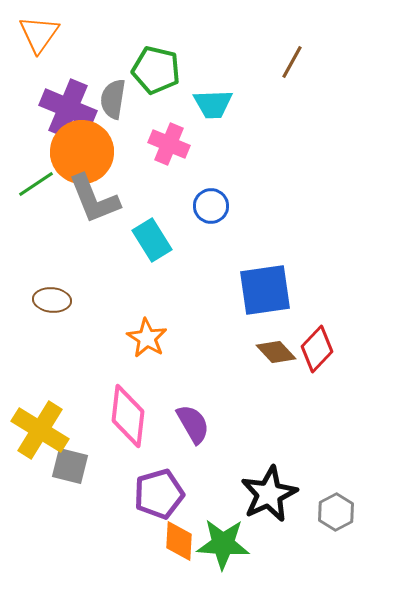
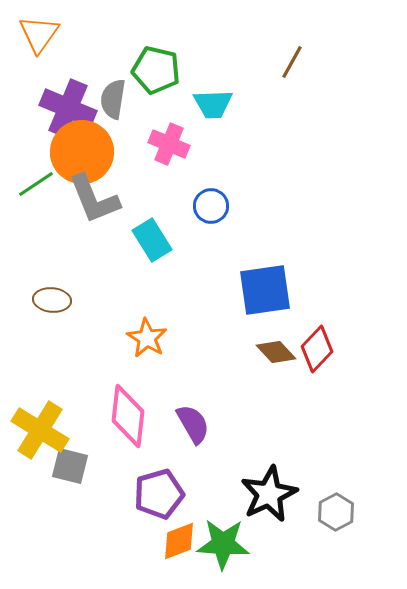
orange diamond: rotated 66 degrees clockwise
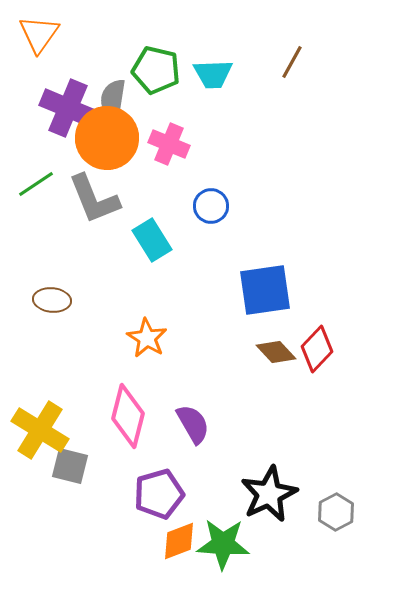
cyan trapezoid: moved 30 px up
orange circle: moved 25 px right, 14 px up
pink diamond: rotated 8 degrees clockwise
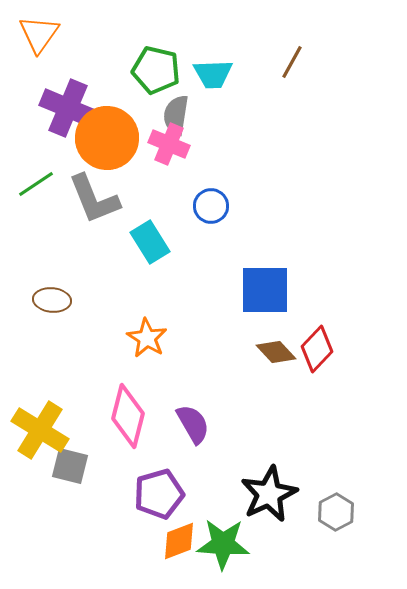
gray semicircle: moved 63 px right, 16 px down
cyan rectangle: moved 2 px left, 2 px down
blue square: rotated 8 degrees clockwise
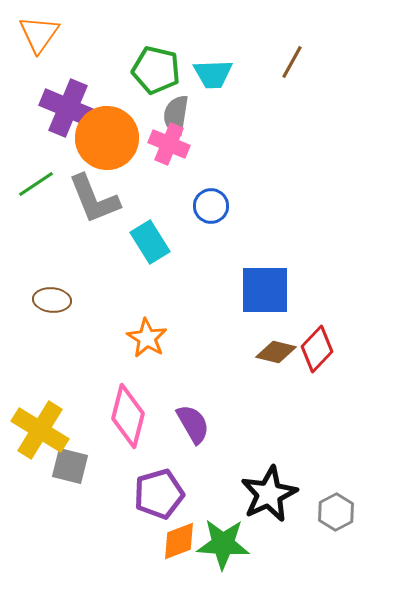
brown diamond: rotated 33 degrees counterclockwise
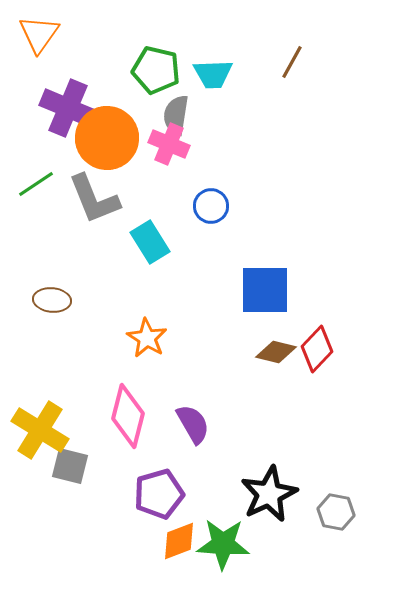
gray hexagon: rotated 21 degrees counterclockwise
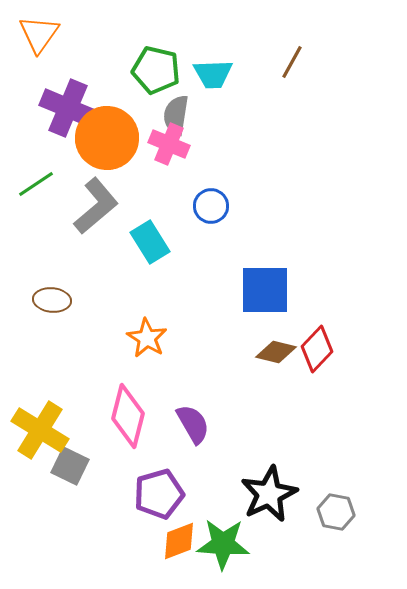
gray L-shape: moved 2 px right, 7 px down; rotated 108 degrees counterclockwise
gray square: rotated 12 degrees clockwise
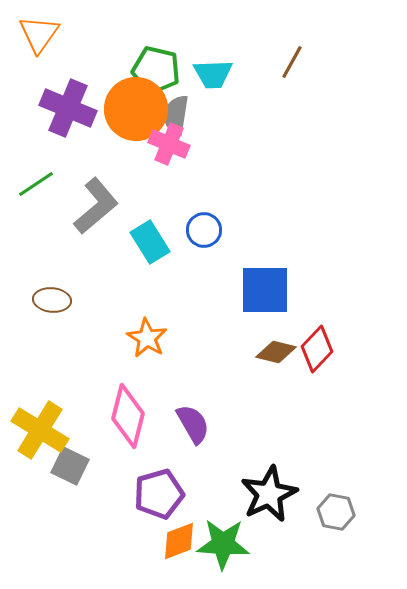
orange circle: moved 29 px right, 29 px up
blue circle: moved 7 px left, 24 px down
